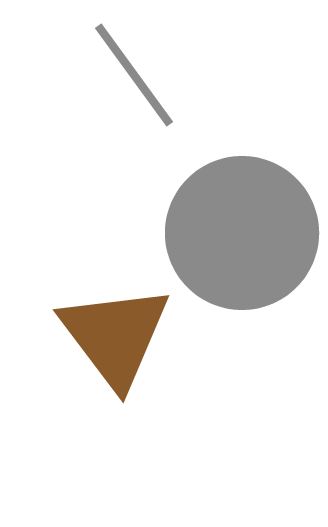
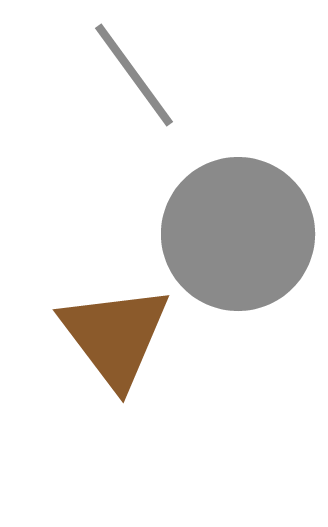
gray circle: moved 4 px left, 1 px down
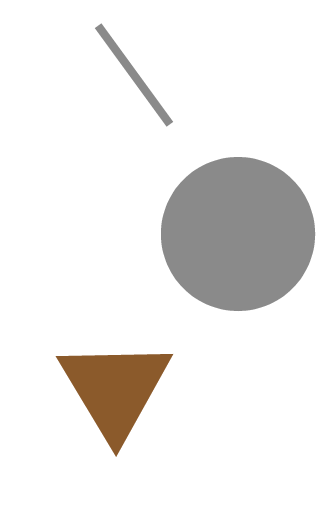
brown triangle: moved 53 px down; rotated 6 degrees clockwise
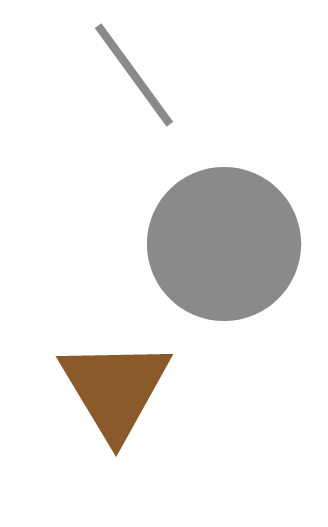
gray circle: moved 14 px left, 10 px down
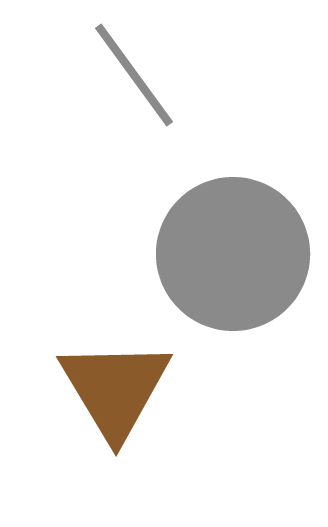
gray circle: moved 9 px right, 10 px down
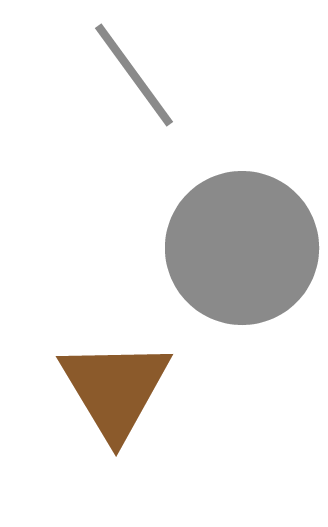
gray circle: moved 9 px right, 6 px up
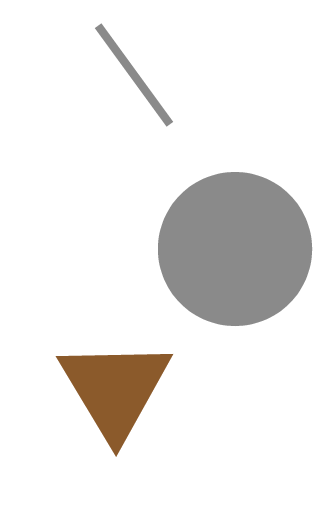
gray circle: moved 7 px left, 1 px down
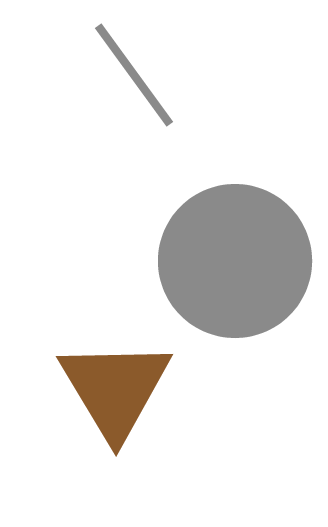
gray circle: moved 12 px down
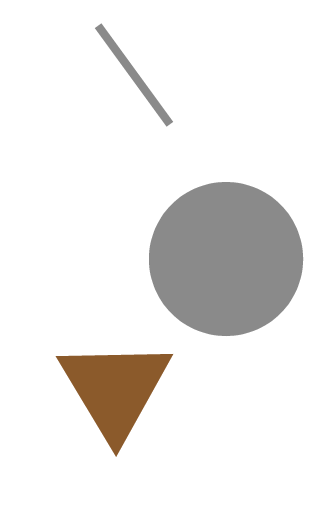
gray circle: moved 9 px left, 2 px up
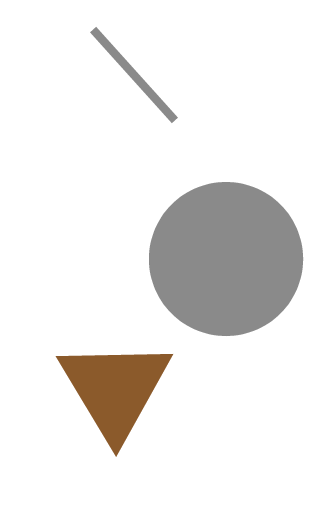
gray line: rotated 6 degrees counterclockwise
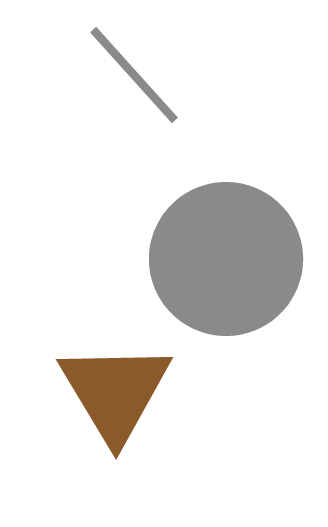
brown triangle: moved 3 px down
